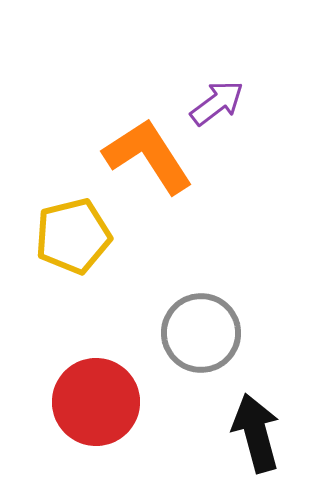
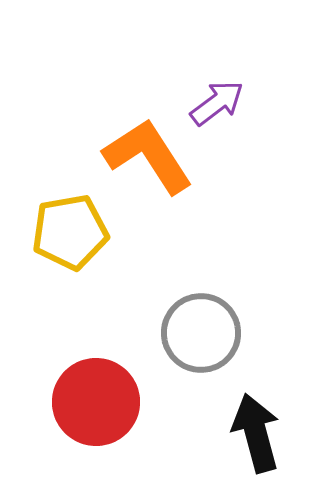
yellow pentagon: moved 3 px left, 4 px up; rotated 4 degrees clockwise
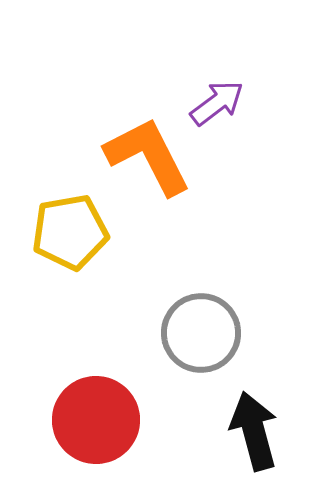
orange L-shape: rotated 6 degrees clockwise
red circle: moved 18 px down
black arrow: moved 2 px left, 2 px up
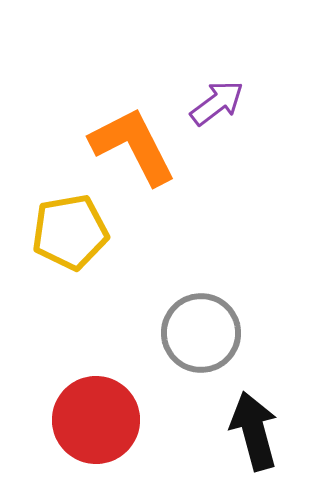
orange L-shape: moved 15 px left, 10 px up
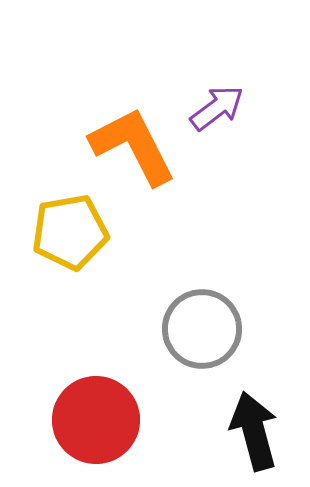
purple arrow: moved 5 px down
gray circle: moved 1 px right, 4 px up
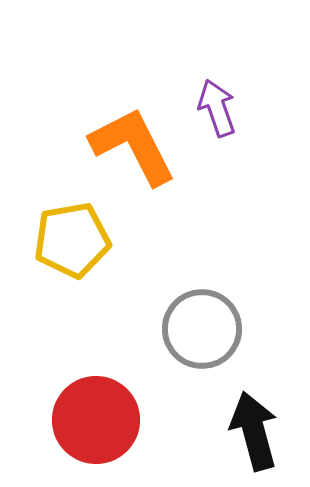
purple arrow: rotated 72 degrees counterclockwise
yellow pentagon: moved 2 px right, 8 px down
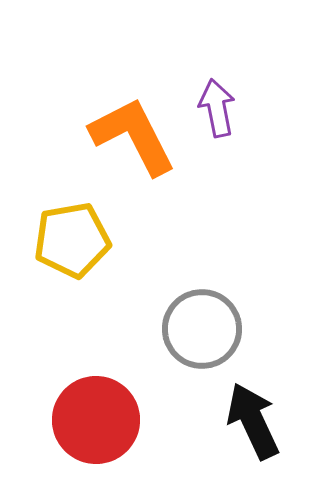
purple arrow: rotated 8 degrees clockwise
orange L-shape: moved 10 px up
black arrow: moved 1 px left, 10 px up; rotated 10 degrees counterclockwise
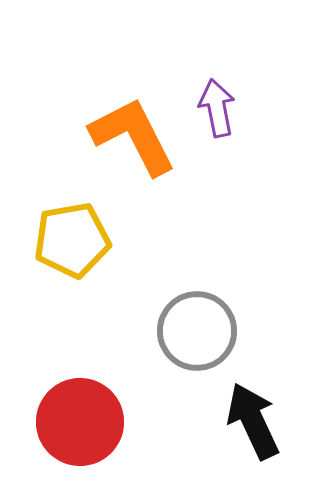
gray circle: moved 5 px left, 2 px down
red circle: moved 16 px left, 2 px down
